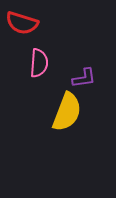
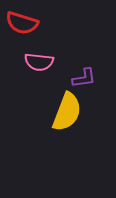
pink semicircle: moved 1 px up; rotated 92 degrees clockwise
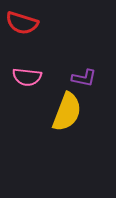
pink semicircle: moved 12 px left, 15 px down
purple L-shape: rotated 20 degrees clockwise
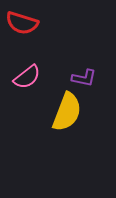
pink semicircle: rotated 44 degrees counterclockwise
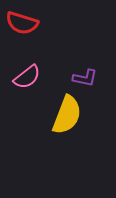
purple L-shape: moved 1 px right
yellow semicircle: moved 3 px down
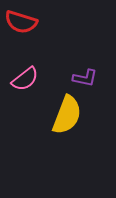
red semicircle: moved 1 px left, 1 px up
pink semicircle: moved 2 px left, 2 px down
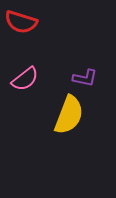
yellow semicircle: moved 2 px right
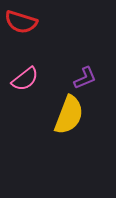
purple L-shape: rotated 35 degrees counterclockwise
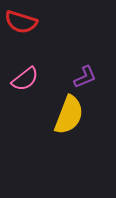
purple L-shape: moved 1 px up
